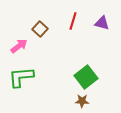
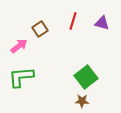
brown square: rotated 14 degrees clockwise
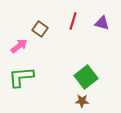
brown square: rotated 21 degrees counterclockwise
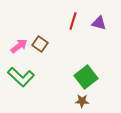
purple triangle: moved 3 px left
brown square: moved 15 px down
green L-shape: rotated 132 degrees counterclockwise
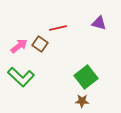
red line: moved 15 px left, 7 px down; rotated 60 degrees clockwise
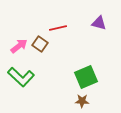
green square: rotated 15 degrees clockwise
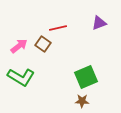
purple triangle: rotated 35 degrees counterclockwise
brown square: moved 3 px right
green L-shape: rotated 12 degrees counterclockwise
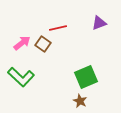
pink arrow: moved 3 px right, 3 px up
green L-shape: rotated 12 degrees clockwise
brown star: moved 2 px left; rotated 24 degrees clockwise
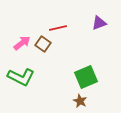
green L-shape: rotated 16 degrees counterclockwise
